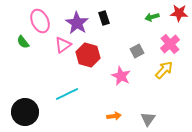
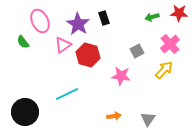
purple star: moved 1 px right, 1 px down
pink star: rotated 18 degrees counterclockwise
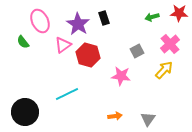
orange arrow: moved 1 px right
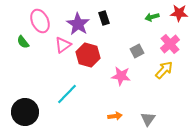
cyan line: rotated 20 degrees counterclockwise
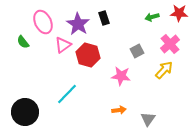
pink ellipse: moved 3 px right, 1 px down
orange arrow: moved 4 px right, 6 px up
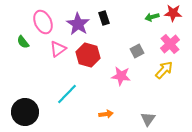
red star: moved 6 px left
pink triangle: moved 5 px left, 4 px down
orange arrow: moved 13 px left, 4 px down
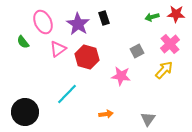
red star: moved 3 px right, 1 px down
red hexagon: moved 1 px left, 2 px down
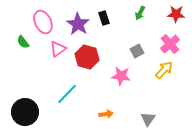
green arrow: moved 12 px left, 4 px up; rotated 48 degrees counterclockwise
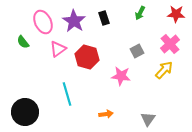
purple star: moved 4 px left, 3 px up
cyan line: rotated 60 degrees counterclockwise
